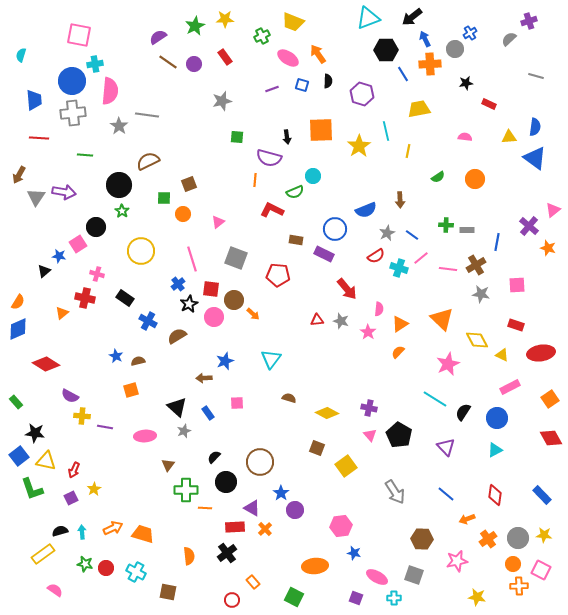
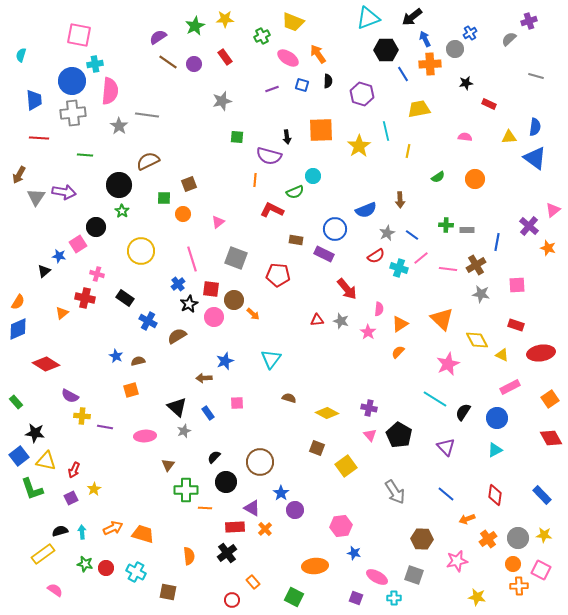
purple semicircle at (269, 158): moved 2 px up
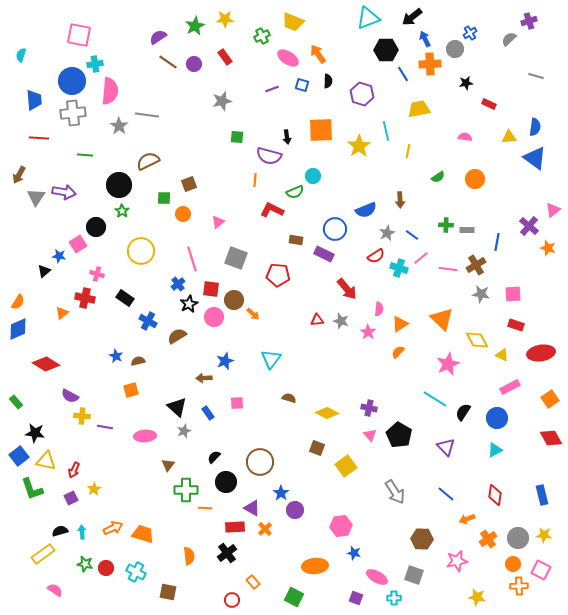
pink square at (517, 285): moved 4 px left, 9 px down
blue rectangle at (542, 495): rotated 30 degrees clockwise
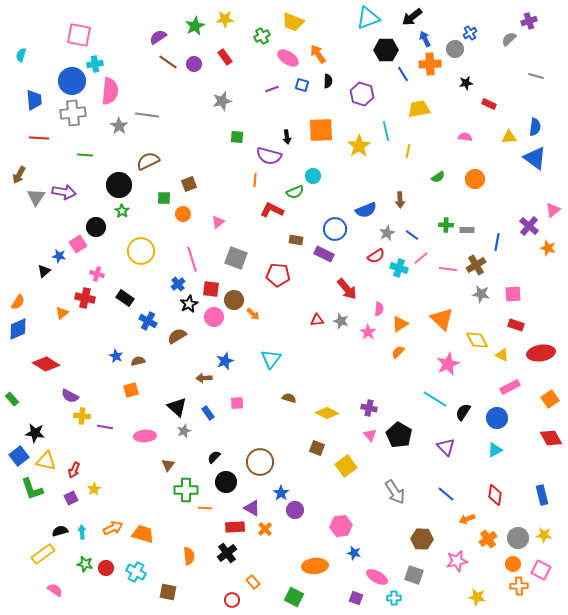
green rectangle at (16, 402): moved 4 px left, 3 px up
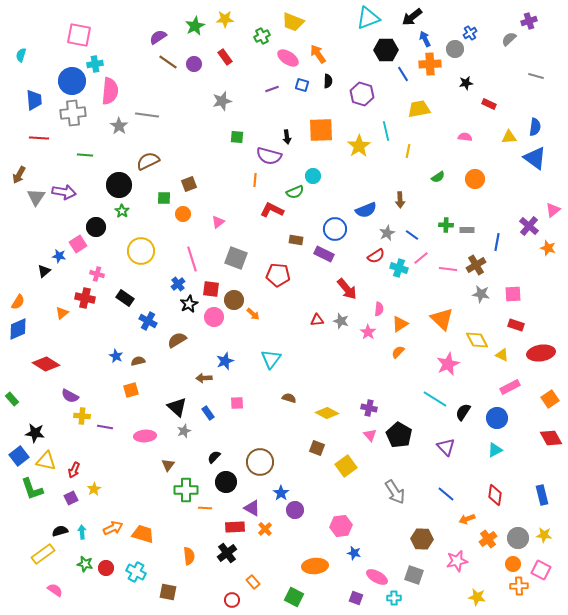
brown semicircle at (177, 336): moved 4 px down
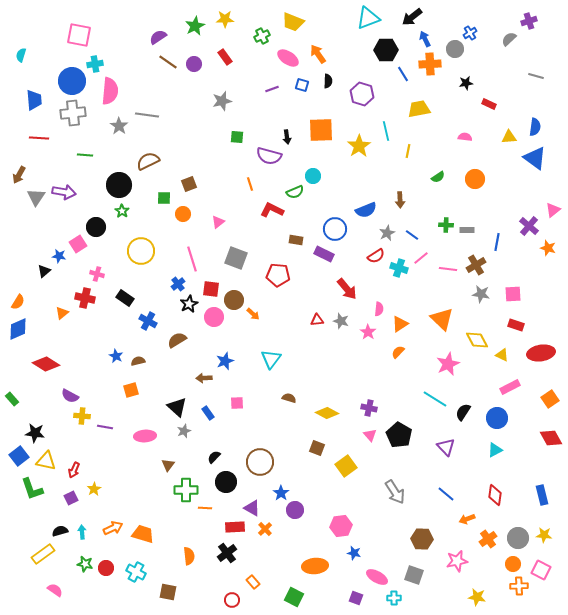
orange line at (255, 180): moved 5 px left, 4 px down; rotated 24 degrees counterclockwise
